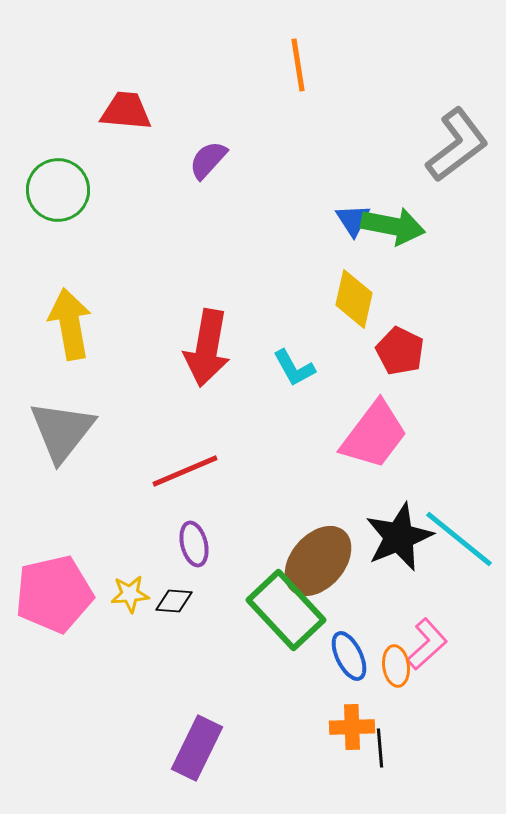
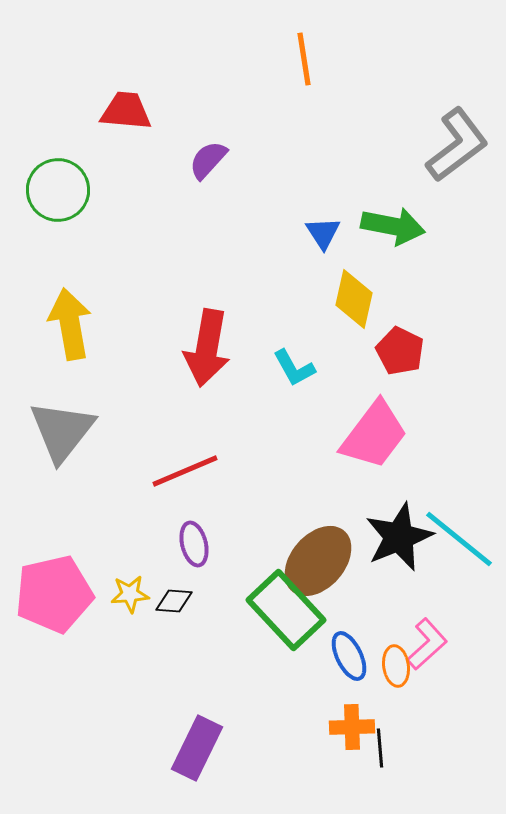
orange line: moved 6 px right, 6 px up
blue triangle: moved 30 px left, 13 px down
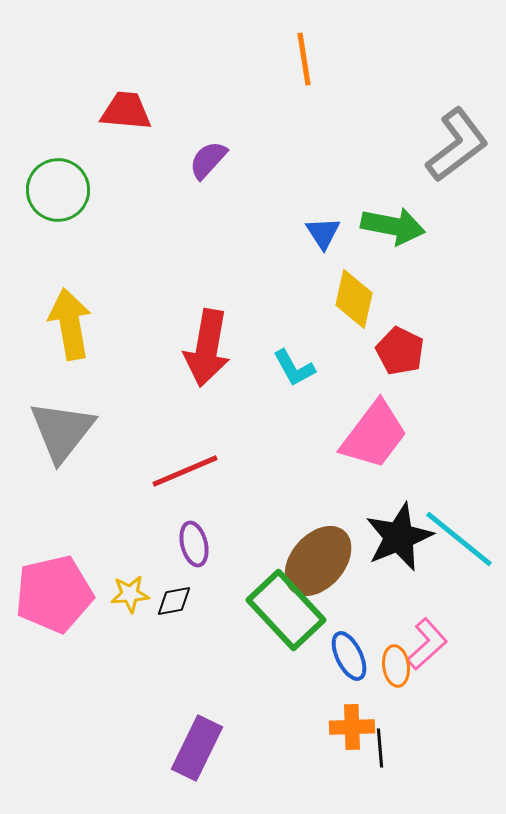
black diamond: rotated 15 degrees counterclockwise
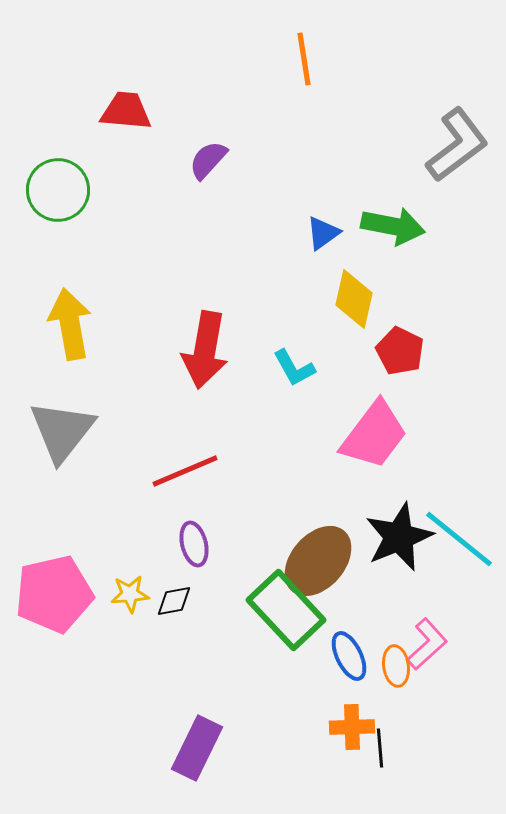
blue triangle: rotated 27 degrees clockwise
red arrow: moved 2 px left, 2 px down
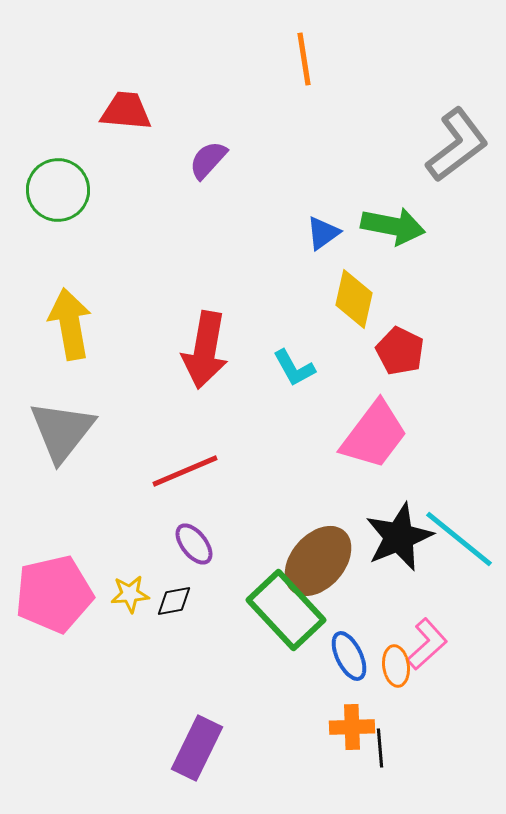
purple ellipse: rotated 24 degrees counterclockwise
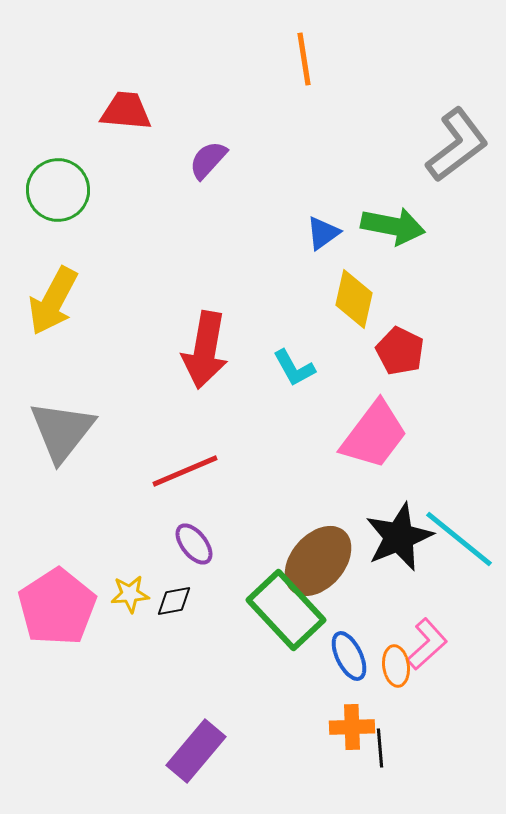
yellow arrow: moved 17 px left, 23 px up; rotated 142 degrees counterclockwise
pink pentagon: moved 3 px right, 13 px down; rotated 20 degrees counterclockwise
purple rectangle: moved 1 px left, 3 px down; rotated 14 degrees clockwise
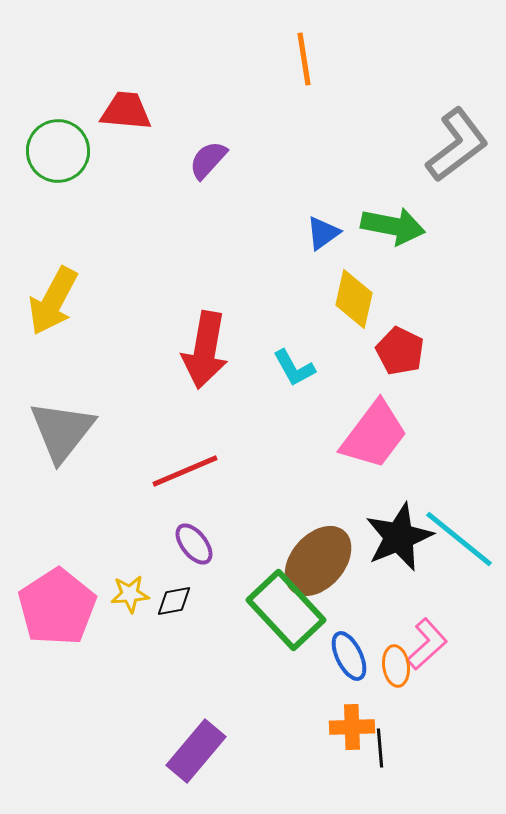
green circle: moved 39 px up
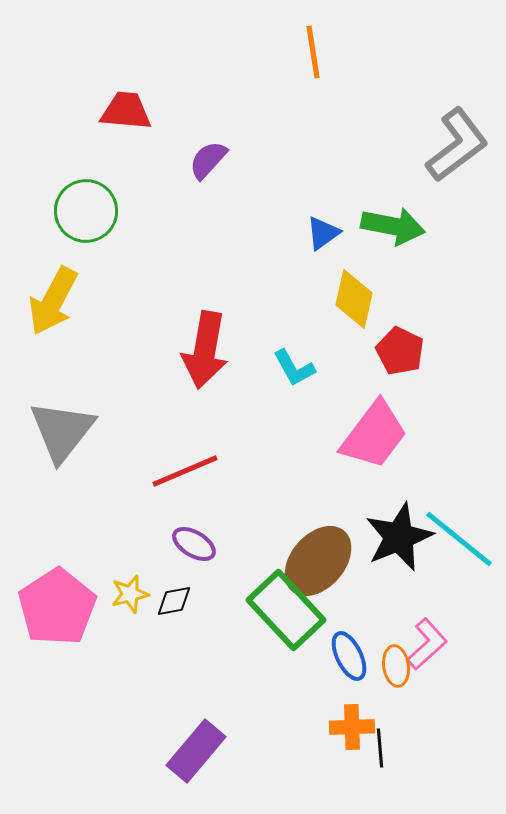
orange line: moved 9 px right, 7 px up
green circle: moved 28 px right, 60 px down
purple ellipse: rotated 21 degrees counterclockwise
yellow star: rotated 9 degrees counterclockwise
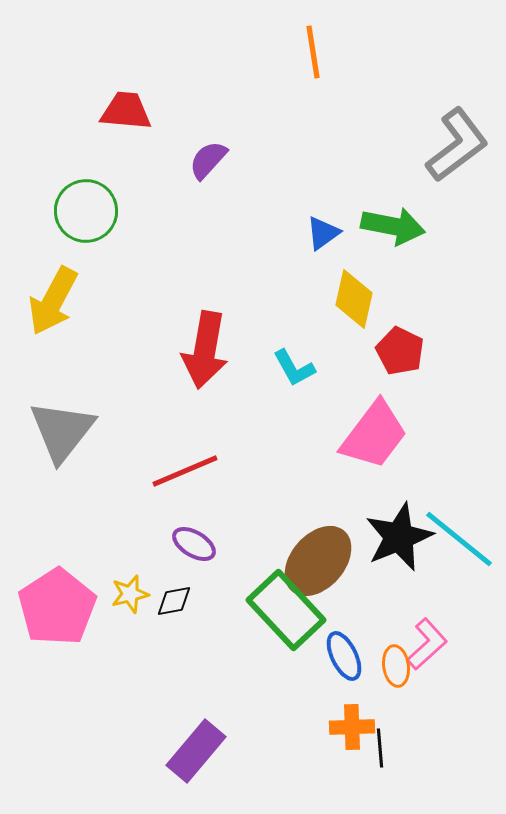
blue ellipse: moved 5 px left
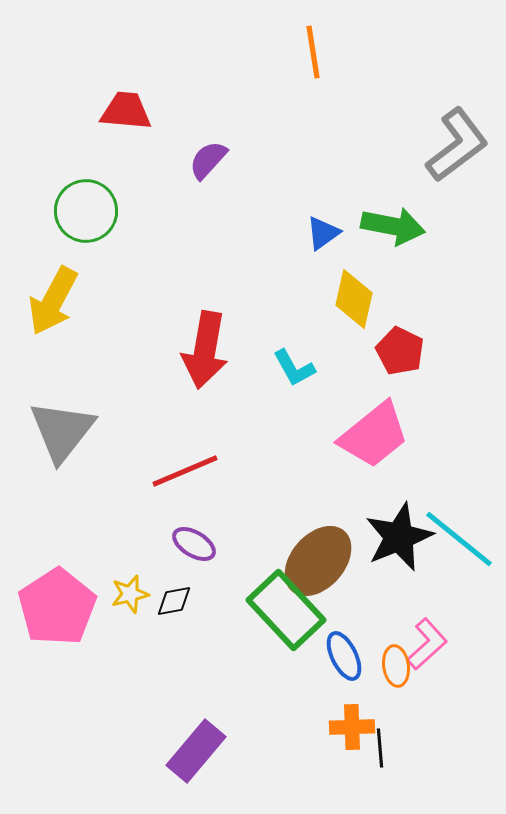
pink trapezoid: rotated 14 degrees clockwise
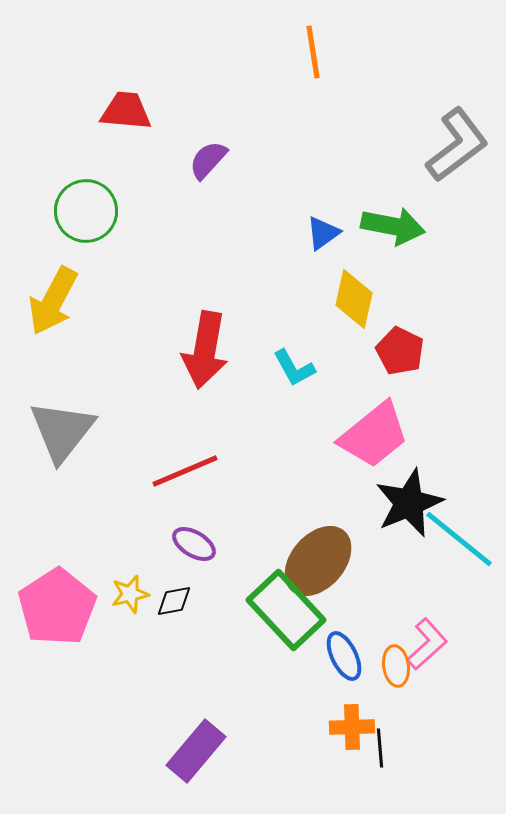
black star: moved 10 px right, 34 px up
